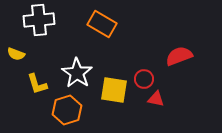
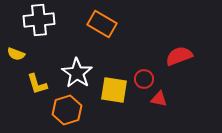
red triangle: moved 3 px right
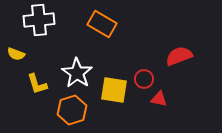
orange hexagon: moved 5 px right
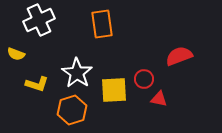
white cross: rotated 20 degrees counterclockwise
orange rectangle: rotated 52 degrees clockwise
yellow L-shape: rotated 55 degrees counterclockwise
yellow square: rotated 12 degrees counterclockwise
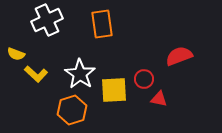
white cross: moved 8 px right
white star: moved 3 px right, 1 px down
yellow L-shape: moved 1 px left, 10 px up; rotated 25 degrees clockwise
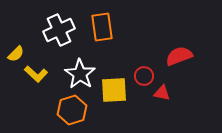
white cross: moved 12 px right, 10 px down
orange rectangle: moved 3 px down
yellow semicircle: rotated 66 degrees counterclockwise
red circle: moved 3 px up
red triangle: moved 3 px right, 6 px up
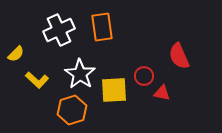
red semicircle: rotated 92 degrees counterclockwise
yellow L-shape: moved 1 px right, 6 px down
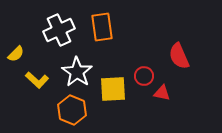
white star: moved 3 px left, 2 px up
yellow square: moved 1 px left, 1 px up
orange hexagon: rotated 20 degrees counterclockwise
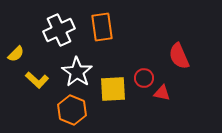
red circle: moved 2 px down
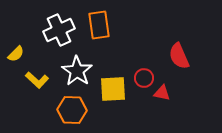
orange rectangle: moved 3 px left, 2 px up
white star: moved 1 px up
orange hexagon: rotated 20 degrees counterclockwise
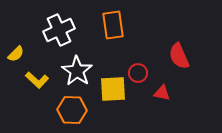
orange rectangle: moved 14 px right
red circle: moved 6 px left, 5 px up
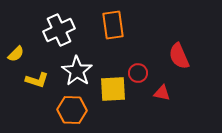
yellow L-shape: rotated 25 degrees counterclockwise
